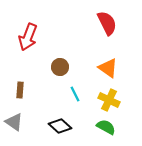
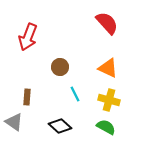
red semicircle: rotated 15 degrees counterclockwise
orange triangle: rotated 10 degrees counterclockwise
brown rectangle: moved 7 px right, 7 px down
yellow cross: rotated 10 degrees counterclockwise
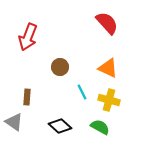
cyan line: moved 7 px right, 2 px up
green semicircle: moved 6 px left
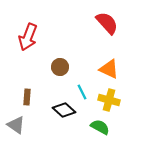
orange triangle: moved 1 px right, 1 px down
gray triangle: moved 2 px right, 3 px down
black diamond: moved 4 px right, 16 px up
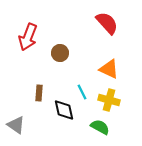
brown circle: moved 14 px up
brown rectangle: moved 12 px right, 4 px up
black diamond: rotated 35 degrees clockwise
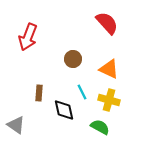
brown circle: moved 13 px right, 6 px down
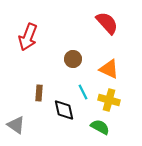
cyan line: moved 1 px right
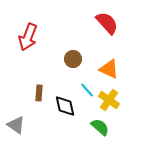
cyan line: moved 4 px right, 2 px up; rotated 14 degrees counterclockwise
yellow cross: rotated 20 degrees clockwise
black diamond: moved 1 px right, 4 px up
green semicircle: rotated 12 degrees clockwise
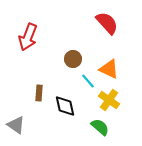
cyan line: moved 1 px right, 9 px up
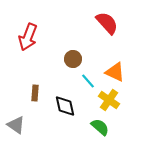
orange triangle: moved 6 px right, 3 px down
brown rectangle: moved 4 px left
